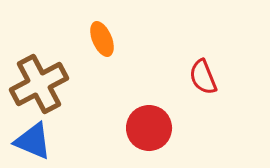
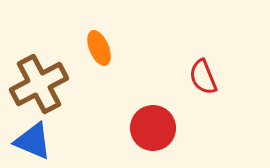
orange ellipse: moved 3 px left, 9 px down
red circle: moved 4 px right
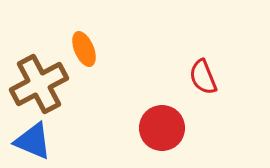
orange ellipse: moved 15 px left, 1 px down
red circle: moved 9 px right
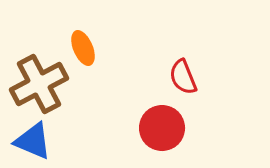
orange ellipse: moved 1 px left, 1 px up
red semicircle: moved 20 px left
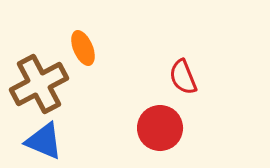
red circle: moved 2 px left
blue triangle: moved 11 px right
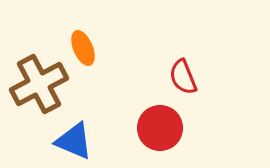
blue triangle: moved 30 px right
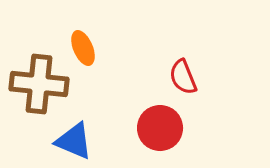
brown cross: rotated 34 degrees clockwise
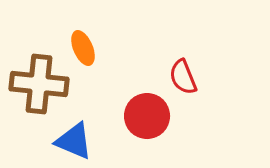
red circle: moved 13 px left, 12 px up
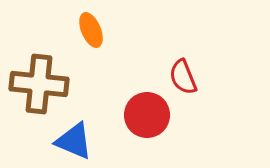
orange ellipse: moved 8 px right, 18 px up
red circle: moved 1 px up
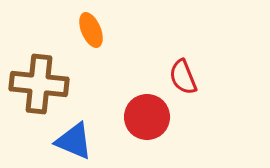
red circle: moved 2 px down
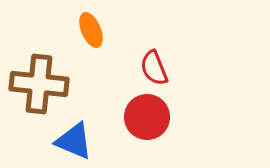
red semicircle: moved 29 px left, 9 px up
